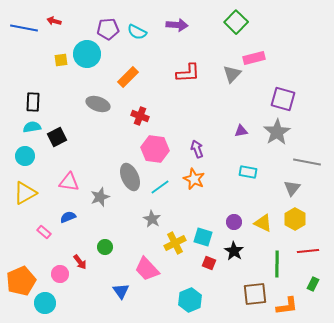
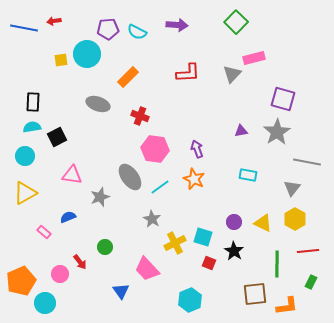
red arrow at (54, 21): rotated 24 degrees counterclockwise
cyan rectangle at (248, 172): moved 3 px down
gray ellipse at (130, 177): rotated 12 degrees counterclockwise
pink triangle at (69, 182): moved 3 px right, 7 px up
green rectangle at (313, 284): moved 2 px left, 2 px up
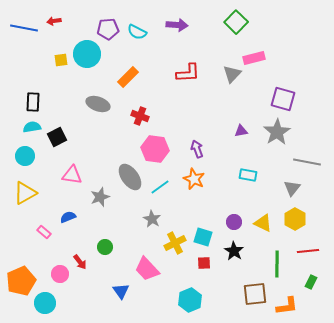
red square at (209, 263): moved 5 px left; rotated 24 degrees counterclockwise
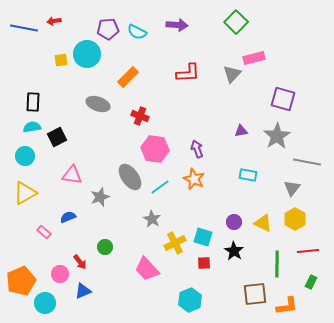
gray star at (277, 132): moved 4 px down
blue triangle at (121, 291): moved 38 px left; rotated 42 degrees clockwise
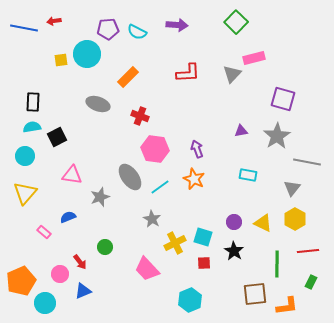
yellow triangle at (25, 193): rotated 20 degrees counterclockwise
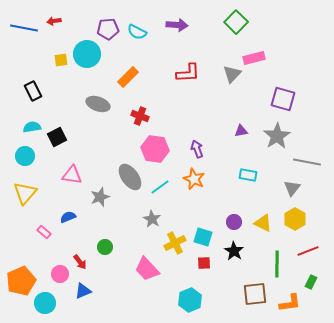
black rectangle at (33, 102): moved 11 px up; rotated 30 degrees counterclockwise
red line at (308, 251): rotated 15 degrees counterclockwise
orange L-shape at (287, 306): moved 3 px right, 3 px up
